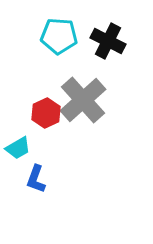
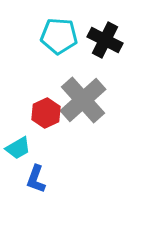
black cross: moved 3 px left, 1 px up
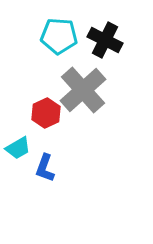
gray cross: moved 10 px up
blue L-shape: moved 9 px right, 11 px up
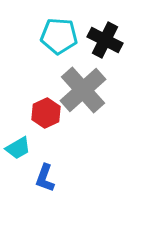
blue L-shape: moved 10 px down
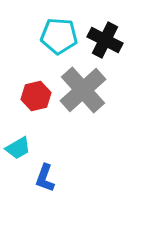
red hexagon: moved 10 px left, 17 px up; rotated 12 degrees clockwise
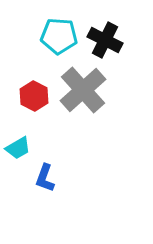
red hexagon: moved 2 px left; rotated 20 degrees counterclockwise
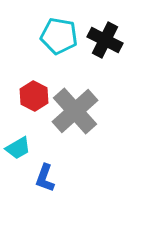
cyan pentagon: rotated 6 degrees clockwise
gray cross: moved 8 px left, 21 px down
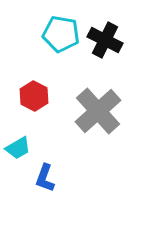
cyan pentagon: moved 2 px right, 2 px up
gray cross: moved 23 px right
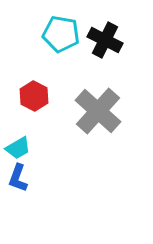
gray cross: rotated 6 degrees counterclockwise
blue L-shape: moved 27 px left
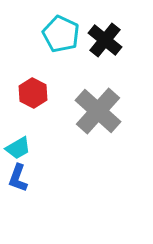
cyan pentagon: rotated 15 degrees clockwise
black cross: rotated 12 degrees clockwise
red hexagon: moved 1 px left, 3 px up
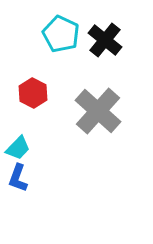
cyan trapezoid: rotated 16 degrees counterclockwise
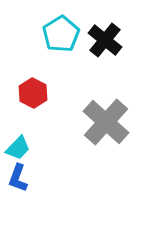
cyan pentagon: rotated 15 degrees clockwise
gray cross: moved 8 px right, 11 px down
